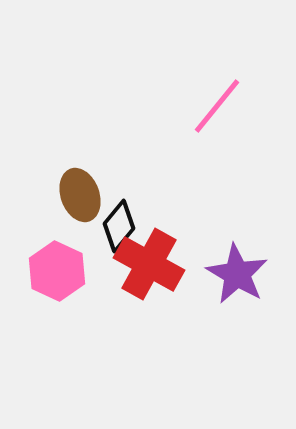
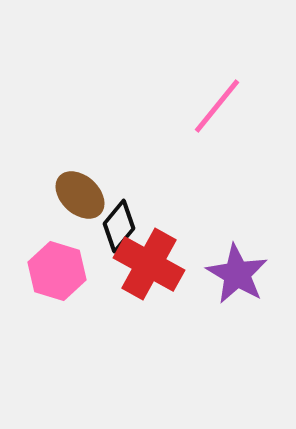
brown ellipse: rotated 27 degrees counterclockwise
pink hexagon: rotated 8 degrees counterclockwise
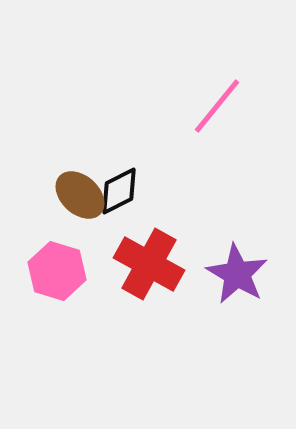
black diamond: moved 35 px up; rotated 24 degrees clockwise
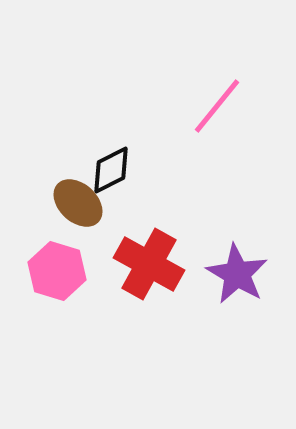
black diamond: moved 8 px left, 21 px up
brown ellipse: moved 2 px left, 8 px down
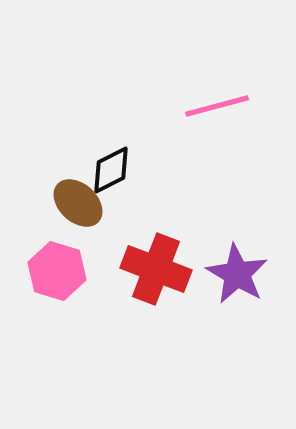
pink line: rotated 36 degrees clockwise
red cross: moved 7 px right, 5 px down; rotated 8 degrees counterclockwise
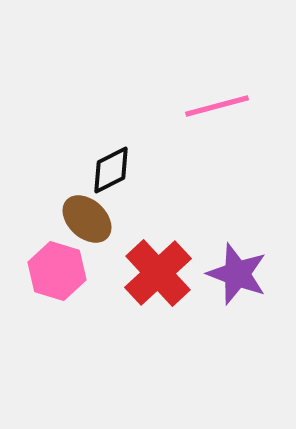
brown ellipse: moved 9 px right, 16 px down
red cross: moved 2 px right, 4 px down; rotated 26 degrees clockwise
purple star: rotated 10 degrees counterclockwise
